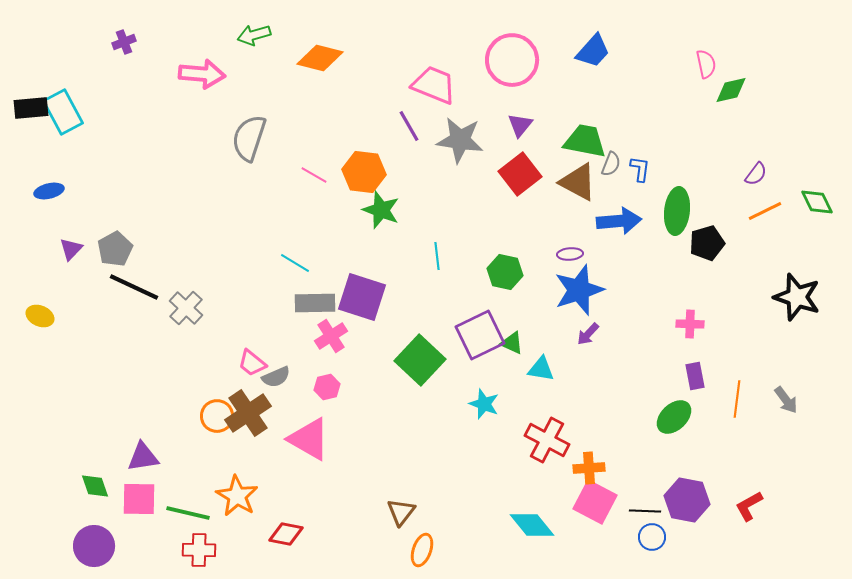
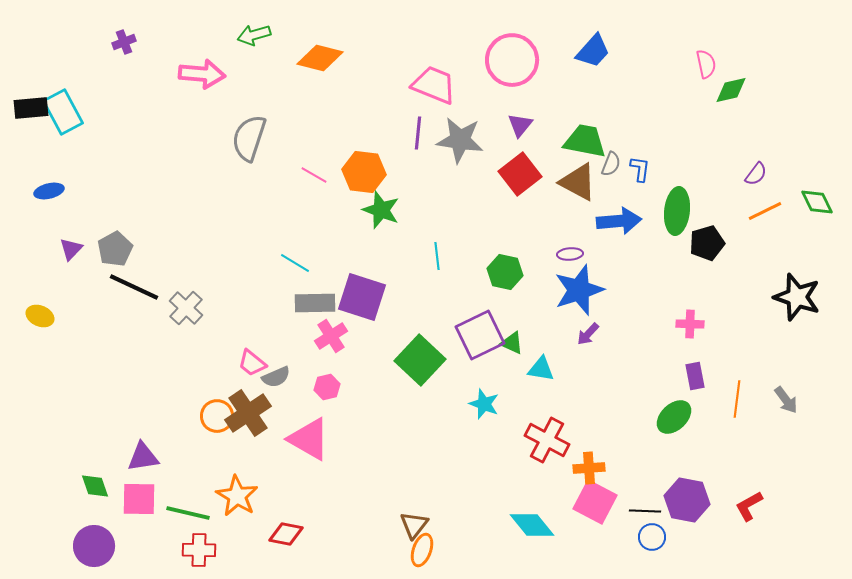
purple line at (409, 126): moved 9 px right, 7 px down; rotated 36 degrees clockwise
brown triangle at (401, 512): moved 13 px right, 13 px down
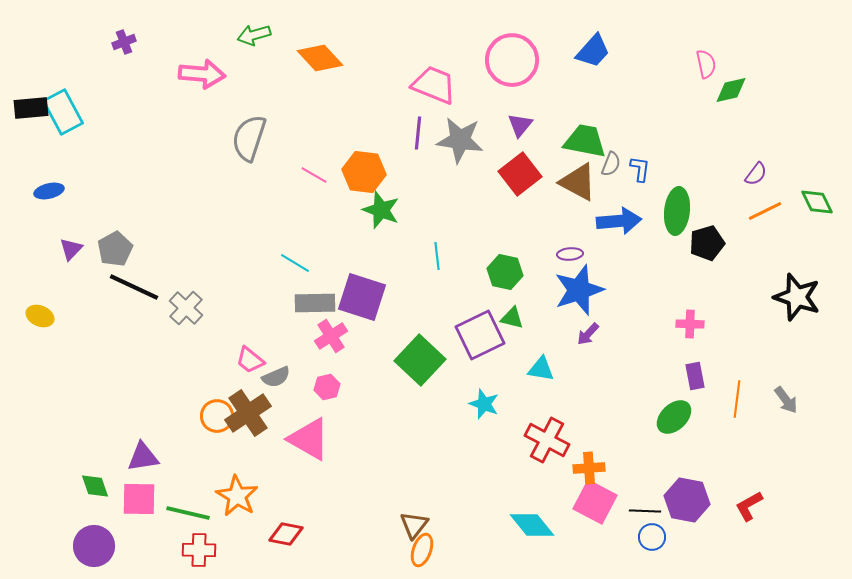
orange diamond at (320, 58): rotated 33 degrees clockwise
green triangle at (512, 343): moved 25 px up; rotated 10 degrees counterclockwise
pink trapezoid at (252, 363): moved 2 px left, 3 px up
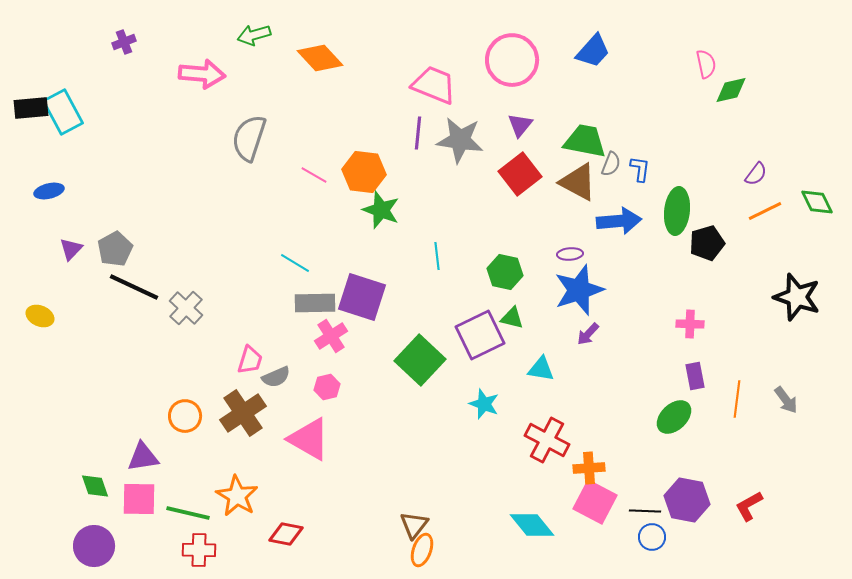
pink trapezoid at (250, 360): rotated 112 degrees counterclockwise
brown cross at (248, 413): moved 5 px left
orange circle at (217, 416): moved 32 px left
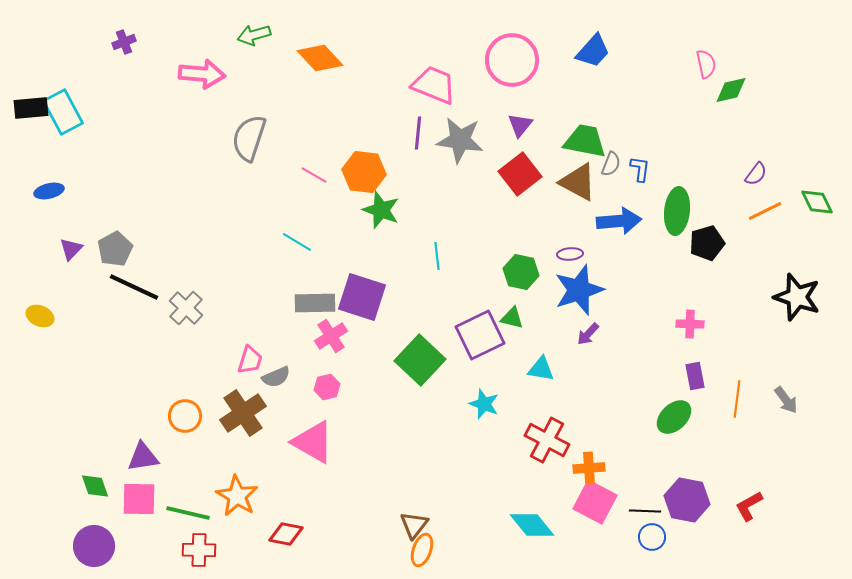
cyan line at (295, 263): moved 2 px right, 21 px up
green hexagon at (505, 272): moved 16 px right
pink triangle at (309, 439): moved 4 px right, 3 px down
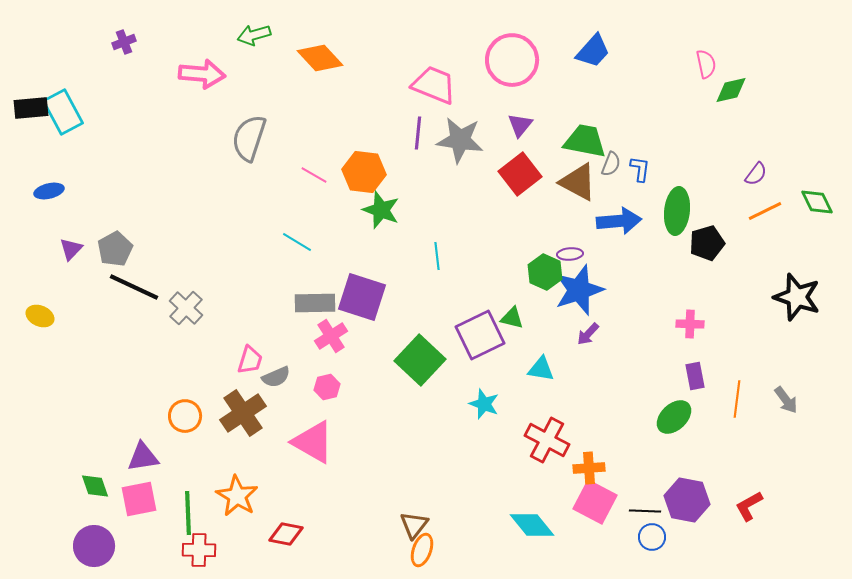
green hexagon at (521, 272): moved 24 px right; rotated 12 degrees clockwise
pink square at (139, 499): rotated 12 degrees counterclockwise
green line at (188, 513): rotated 75 degrees clockwise
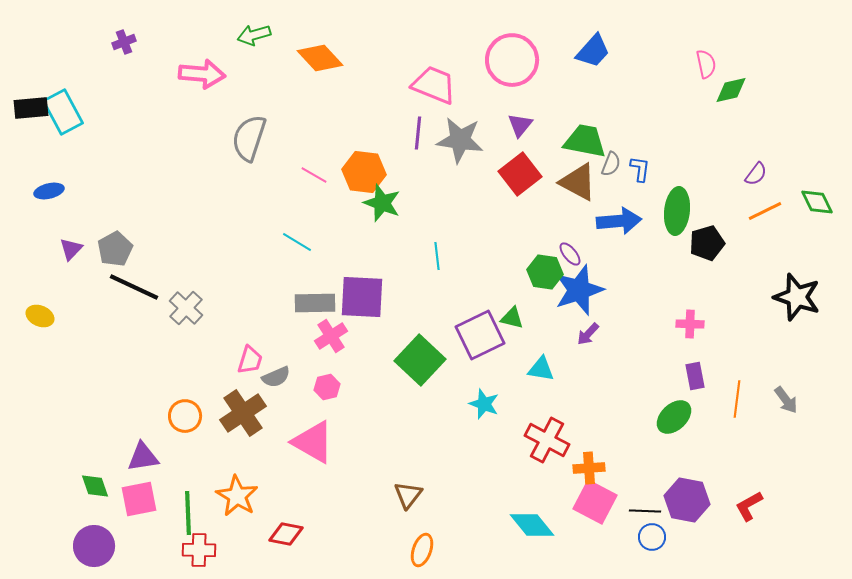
green star at (381, 210): moved 1 px right, 7 px up
purple ellipse at (570, 254): rotated 55 degrees clockwise
green hexagon at (545, 272): rotated 16 degrees counterclockwise
purple square at (362, 297): rotated 15 degrees counterclockwise
brown triangle at (414, 525): moved 6 px left, 30 px up
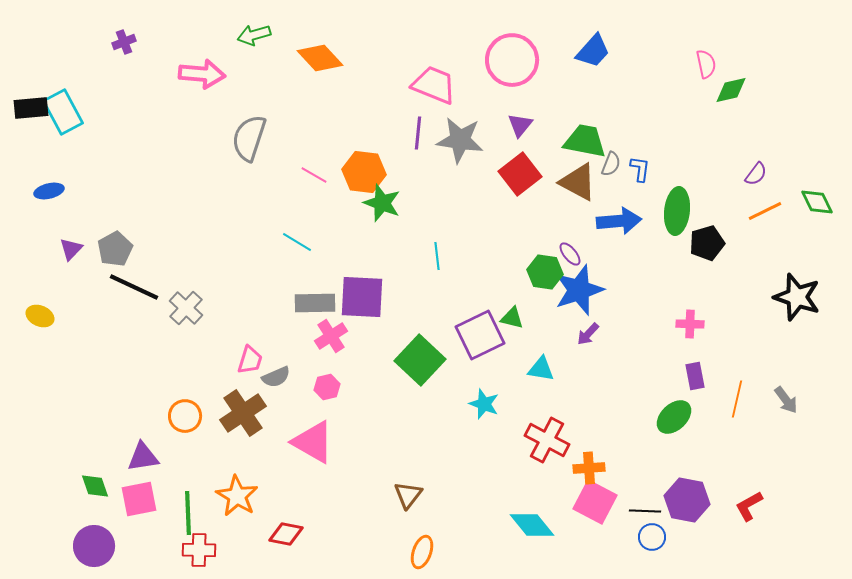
orange line at (737, 399): rotated 6 degrees clockwise
orange ellipse at (422, 550): moved 2 px down
